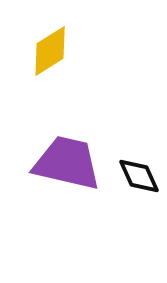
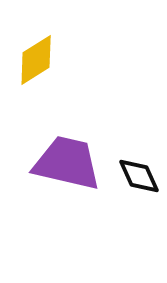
yellow diamond: moved 14 px left, 9 px down
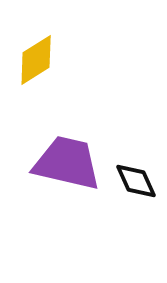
black diamond: moved 3 px left, 5 px down
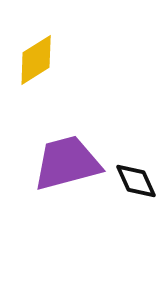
purple trapezoid: rotated 28 degrees counterclockwise
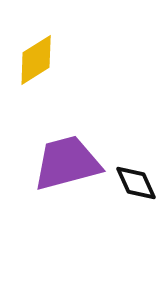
black diamond: moved 2 px down
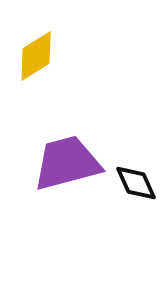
yellow diamond: moved 4 px up
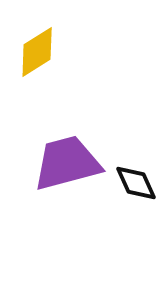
yellow diamond: moved 1 px right, 4 px up
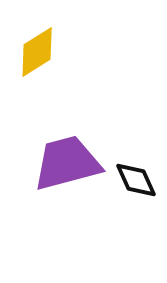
black diamond: moved 3 px up
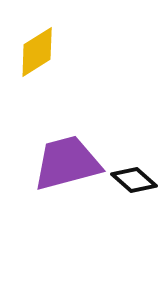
black diamond: moved 2 px left; rotated 24 degrees counterclockwise
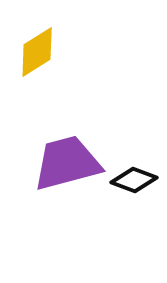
black diamond: rotated 21 degrees counterclockwise
